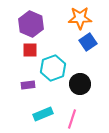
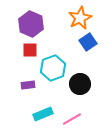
orange star: rotated 25 degrees counterclockwise
pink line: rotated 42 degrees clockwise
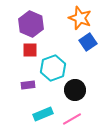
orange star: rotated 25 degrees counterclockwise
black circle: moved 5 px left, 6 px down
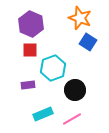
blue square: rotated 24 degrees counterclockwise
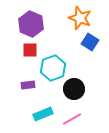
blue square: moved 2 px right
black circle: moved 1 px left, 1 px up
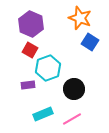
red square: rotated 28 degrees clockwise
cyan hexagon: moved 5 px left
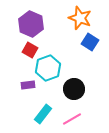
cyan rectangle: rotated 30 degrees counterclockwise
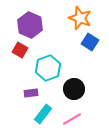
purple hexagon: moved 1 px left, 1 px down
red square: moved 10 px left
purple rectangle: moved 3 px right, 8 px down
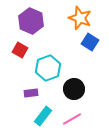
purple hexagon: moved 1 px right, 4 px up
cyan rectangle: moved 2 px down
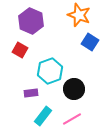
orange star: moved 1 px left, 3 px up
cyan hexagon: moved 2 px right, 3 px down
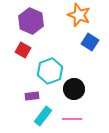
red square: moved 3 px right
purple rectangle: moved 1 px right, 3 px down
pink line: rotated 30 degrees clockwise
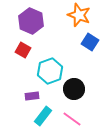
pink line: rotated 36 degrees clockwise
